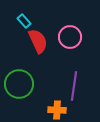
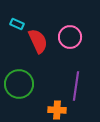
cyan rectangle: moved 7 px left, 3 px down; rotated 24 degrees counterclockwise
purple line: moved 2 px right
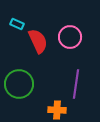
purple line: moved 2 px up
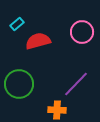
cyan rectangle: rotated 64 degrees counterclockwise
pink circle: moved 12 px right, 5 px up
red semicircle: rotated 80 degrees counterclockwise
purple line: rotated 36 degrees clockwise
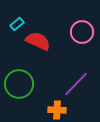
red semicircle: rotated 40 degrees clockwise
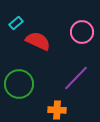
cyan rectangle: moved 1 px left, 1 px up
purple line: moved 6 px up
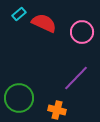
cyan rectangle: moved 3 px right, 9 px up
red semicircle: moved 6 px right, 18 px up
green circle: moved 14 px down
orange cross: rotated 12 degrees clockwise
